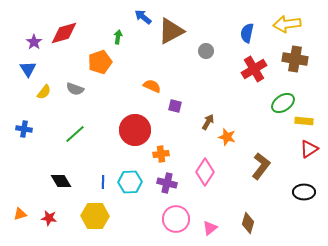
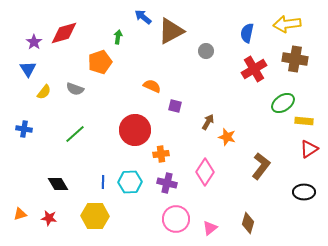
black diamond: moved 3 px left, 3 px down
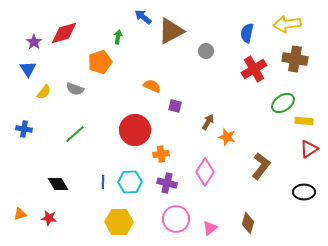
yellow hexagon: moved 24 px right, 6 px down
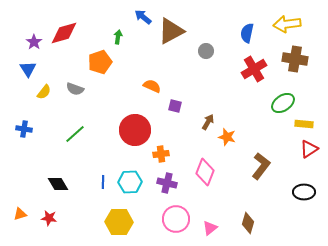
yellow rectangle: moved 3 px down
pink diamond: rotated 12 degrees counterclockwise
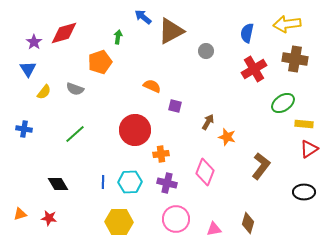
pink triangle: moved 4 px right, 1 px down; rotated 28 degrees clockwise
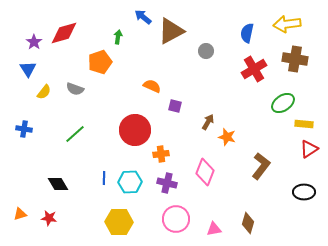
blue line: moved 1 px right, 4 px up
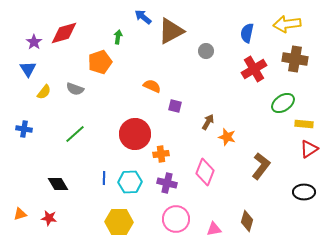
red circle: moved 4 px down
brown diamond: moved 1 px left, 2 px up
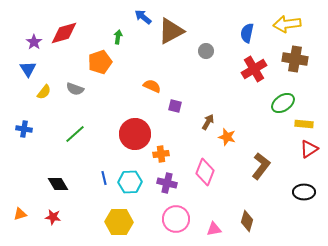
blue line: rotated 16 degrees counterclockwise
red star: moved 4 px right, 1 px up
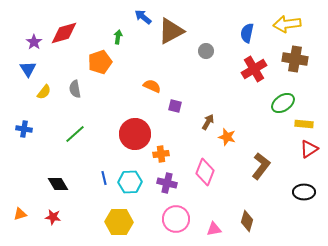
gray semicircle: rotated 60 degrees clockwise
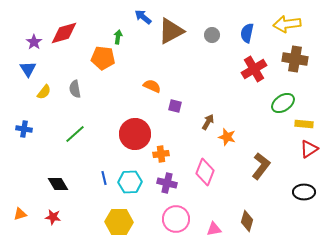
gray circle: moved 6 px right, 16 px up
orange pentagon: moved 3 px right, 4 px up; rotated 25 degrees clockwise
